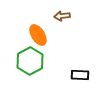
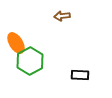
orange ellipse: moved 22 px left, 8 px down
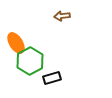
black rectangle: moved 28 px left, 3 px down; rotated 18 degrees counterclockwise
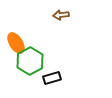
brown arrow: moved 1 px left, 1 px up
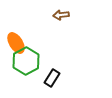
green hexagon: moved 4 px left
black rectangle: rotated 42 degrees counterclockwise
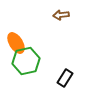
green hexagon: rotated 16 degrees clockwise
black rectangle: moved 13 px right
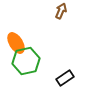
brown arrow: moved 4 px up; rotated 119 degrees clockwise
black rectangle: rotated 24 degrees clockwise
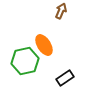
orange ellipse: moved 28 px right, 2 px down
green hexagon: moved 1 px left
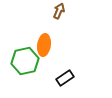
brown arrow: moved 2 px left
orange ellipse: rotated 40 degrees clockwise
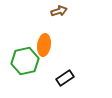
brown arrow: rotated 49 degrees clockwise
